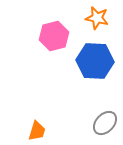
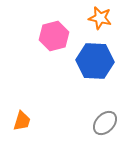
orange star: moved 3 px right
orange trapezoid: moved 15 px left, 10 px up
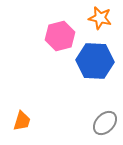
pink hexagon: moved 6 px right
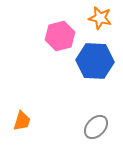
gray ellipse: moved 9 px left, 4 px down
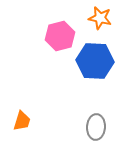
gray ellipse: rotated 40 degrees counterclockwise
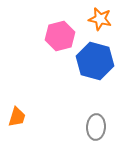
orange star: moved 1 px down
blue hexagon: rotated 12 degrees clockwise
orange trapezoid: moved 5 px left, 4 px up
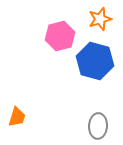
orange star: rotated 30 degrees counterclockwise
gray ellipse: moved 2 px right, 1 px up
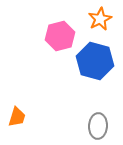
orange star: rotated 10 degrees counterclockwise
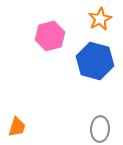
pink hexagon: moved 10 px left
orange trapezoid: moved 10 px down
gray ellipse: moved 2 px right, 3 px down
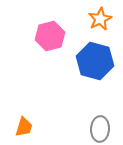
orange trapezoid: moved 7 px right
